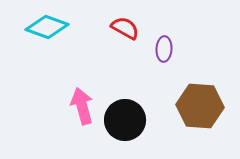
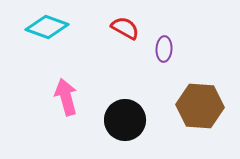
pink arrow: moved 16 px left, 9 px up
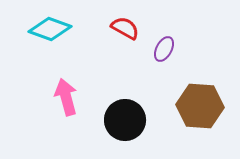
cyan diamond: moved 3 px right, 2 px down
purple ellipse: rotated 25 degrees clockwise
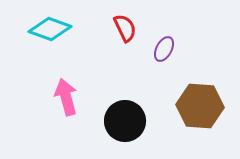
red semicircle: rotated 36 degrees clockwise
black circle: moved 1 px down
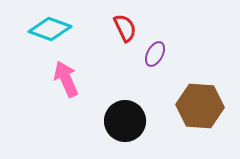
purple ellipse: moved 9 px left, 5 px down
pink arrow: moved 18 px up; rotated 9 degrees counterclockwise
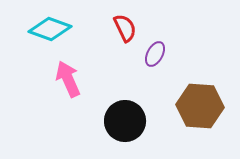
pink arrow: moved 2 px right
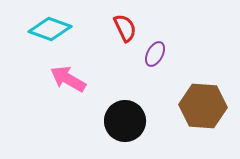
pink arrow: rotated 36 degrees counterclockwise
brown hexagon: moved 3 px right
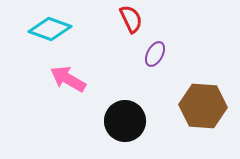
red semicircle: moved 6 px right, 9 px up
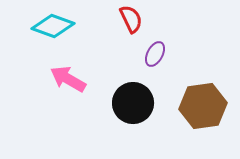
cyan diamond: moved 3 px right, 3 px up
brown hexagon: rotated 12 degrees counterclockwise
black circle: moved 8 px right, 18 px up
